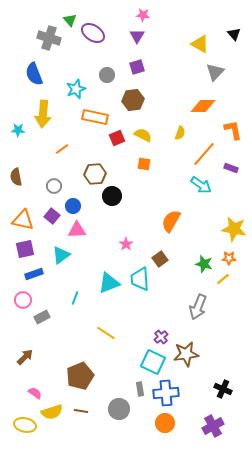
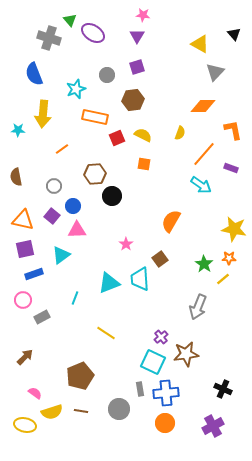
green star at (204, 264): rotated 18 degrees clockwise
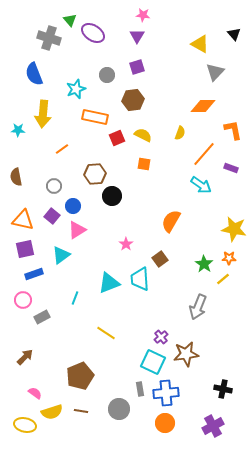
pink triangle at (77, 230): rotated 30 degrees counterclockwise
black cross at (223, 389): rotated 12 degrees counterclockwise
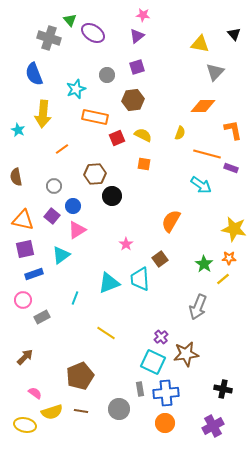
purple triangle at (137, 36): rotated 21 degrees clockwise
yellow triangle at (200, 44): rotated 18 degrees counterclockwise
cyan star at (18, 130): rotated 24 degrees clockwise
orange line at (204, 154): moved 3 px right; rotated 64 degrees clockwise
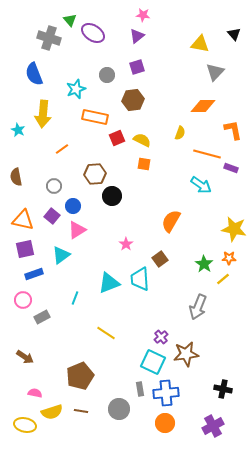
yellow semicircle at (143, 135): moved 1 px left, 5 px down
brown arrow at (25, 357): rotated 78 degrees clockwise
pink semicircle at (35, 393): rotated 24 degrees counterclockwise
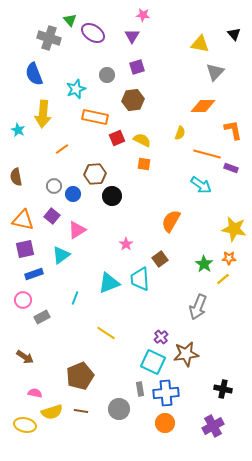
purple triangle at (137, 36): moved 5 px left; rotated 21 degrees counterclockwise
blue circle at (73, 206): moved 12 px up
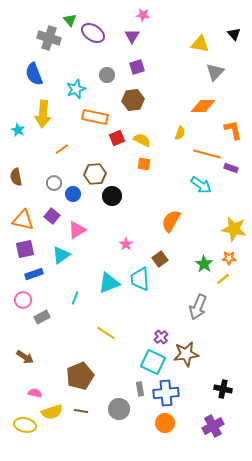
gray circle at (54, 186): moved 3 px up
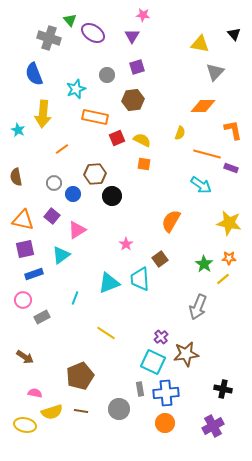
yellow star at (234, 229): moved 5 px left, 6 px up
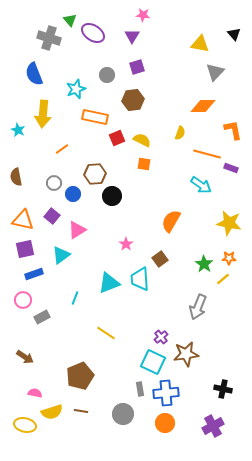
gray circle at (119, 409): moved 4 px right, 5 px down
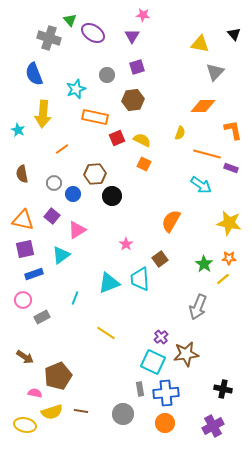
orange square at (144, 164): rotated 16 degrees clockwise
brown semicircle at (16, 177): moved 6 px right, 3 px up
brown pentagon at (80, 376): moved 22 px left
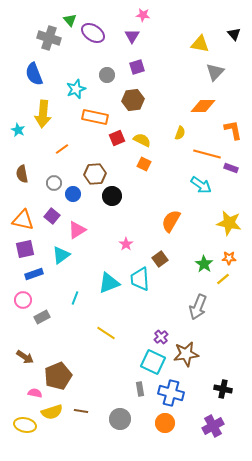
blue cross at (166, 393): moved 5 px right; rotated 20 degrees clockwise
gray circle at (123, 414): moved 3 px left, 5 px down
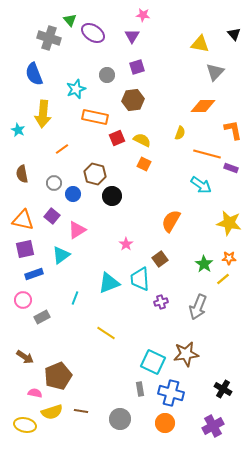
brown hexagon at (95, 174): rotated 20 degrees clockwise
purple cross at (161, 337): moved 35 px up; rotated 24 degrees clockwise
black cross at (223, 389): rotated 18 degrees clockwise
